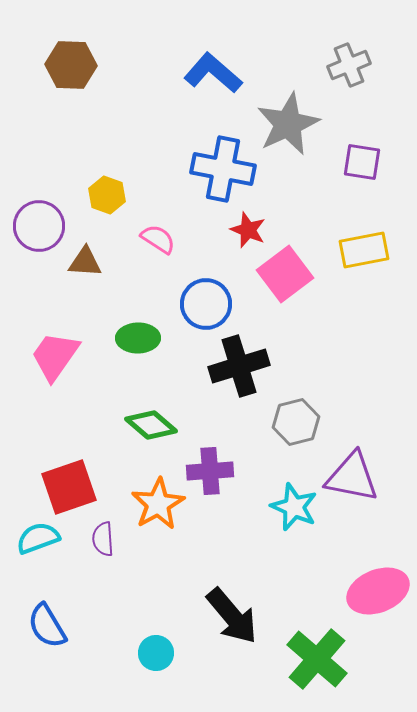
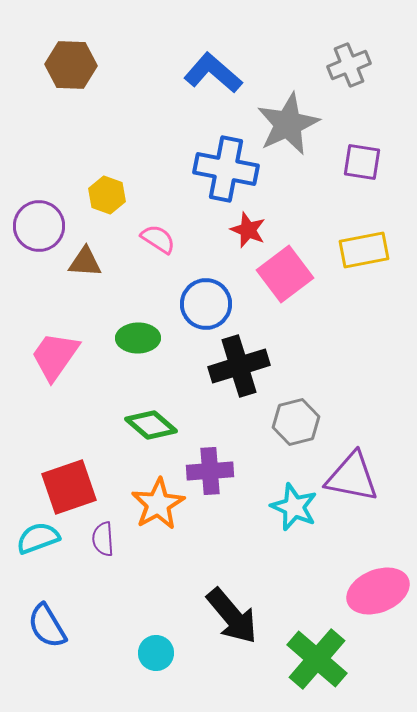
blue cross: moved 3 px right
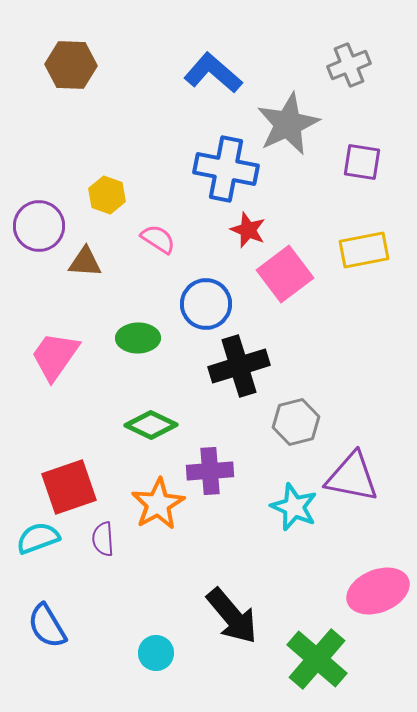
green diamond: rotated 15 degrees counterclockwise
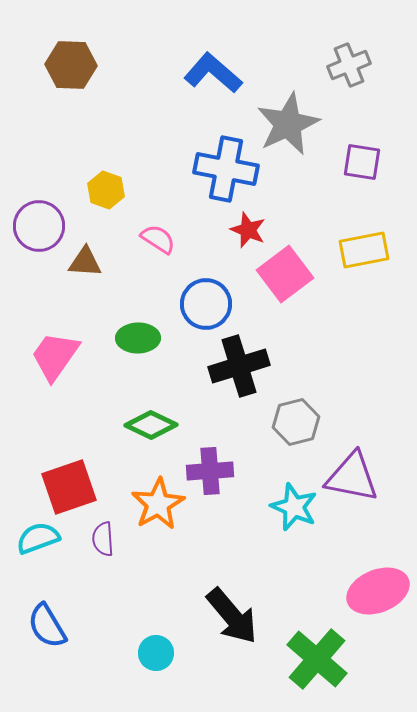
yellow hexagon: moved 1 px left, 5 px up
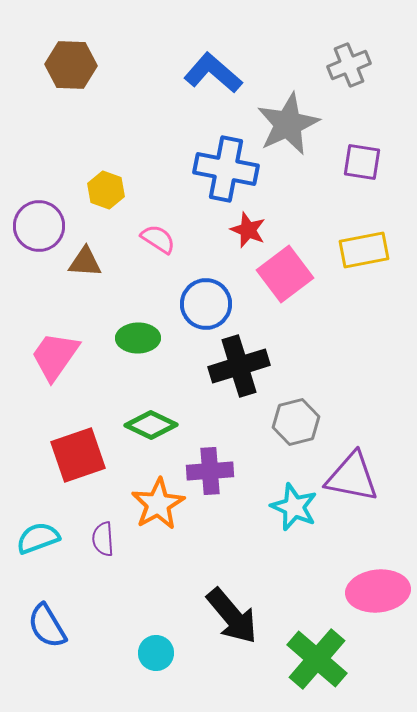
red square: moved 9 px right, 32 px up
pink ellipse: rotated 16 degrees clockwise
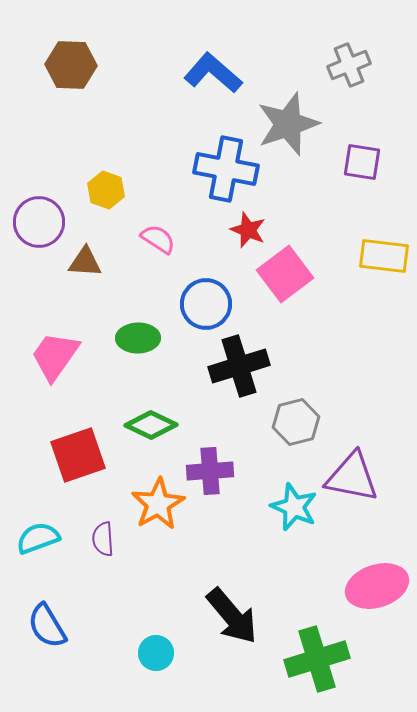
gray star: rotated 6 degrees clockwise
purple circle: moved 4 px up
yellow rectangle: moved 20 px right, 6 px down; rotated 18 degrees clockwise
pink ellipse: moved 1 px left, 5 px up; rotated 12 degrees counterclockwise
green cross: rotated 32 degrees clockwise
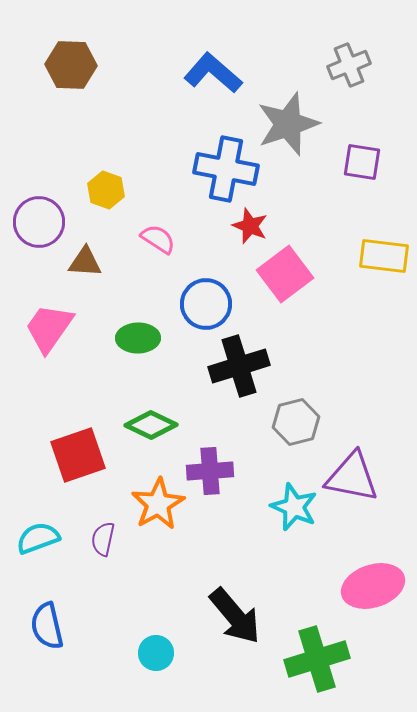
red star: moved 2 px right, 4 px up
pink trapezoid: moved 6 px left, 28 px up
purple semicircle: rotated 16 degrees clockwise
pink ellipse: moved 4 px left
black arrow: moved 3 px right
blue semicircle: rotated 18 degrees clockwise
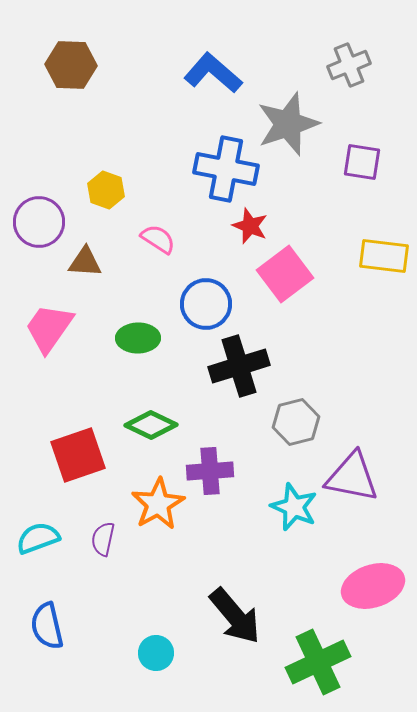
green cross: moved 1 px right, 3 px down; rotated 8 degrees counterclockwise
